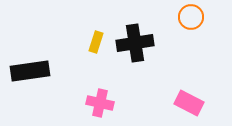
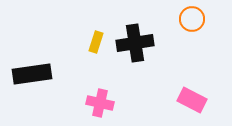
orange circle: moved 1 px right, 2 px down
black rectangle: moved 2 px right, 3 px down
pink rectangle: moved 3 px right, 3 px up
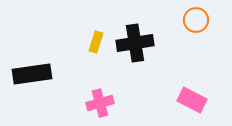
orange circle: moved 4 px right, 1 px down
pink cross: rotated 28 degrees counterclockwise
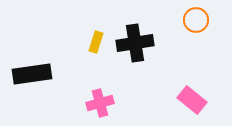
pink rectangle: rotated 12 degrees clockwise
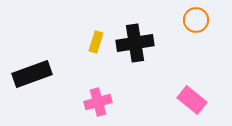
black rectangle: rotated 12 degrees counterclockwise
pink cross: moved 2 px left, 1 px up
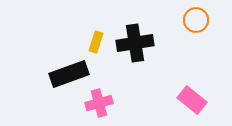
black rectangle: moved 37 px right
pink cross: moved 1 px right, 1 px down
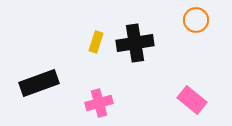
black rectangle: moved 30 px left, 9 px down
